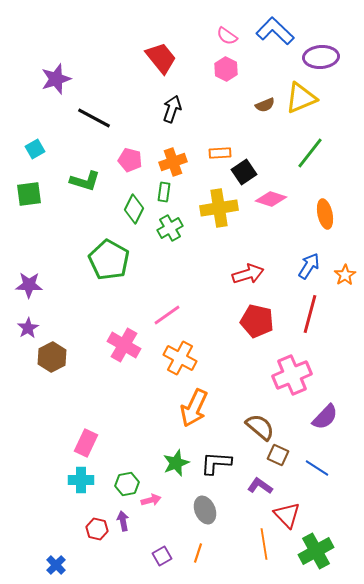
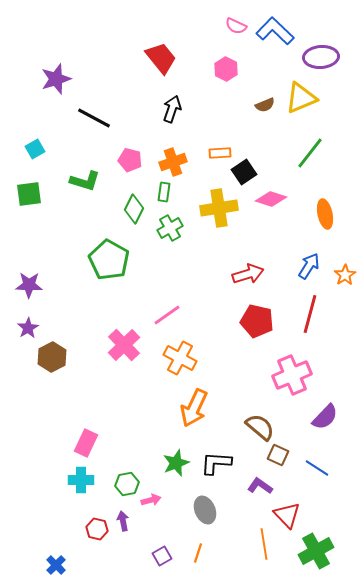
pink semicircle at (227, 36): moved 9 px right, 10 px up; rotated 10 degrees counterclockwise
pink cross at (124, 345): rotated 16 degrees clockwise
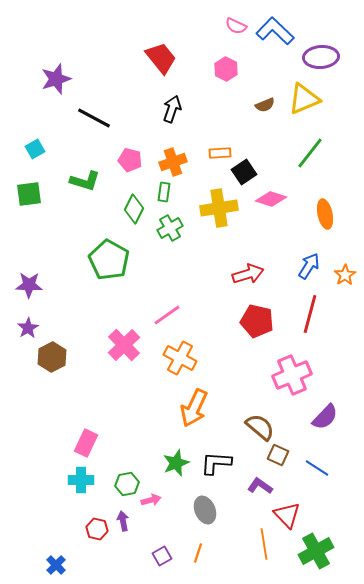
yellow triangle at (301, 98): moved 3 px right, 1 px down
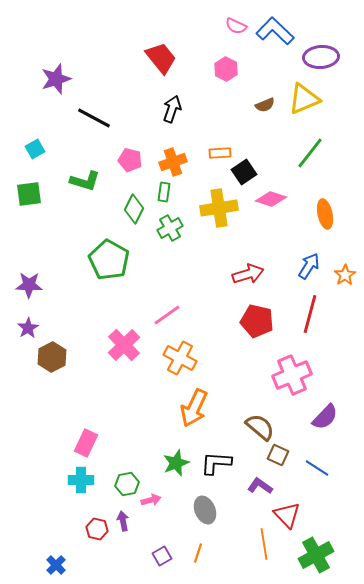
green cross at (316, 551): moved 4 px down
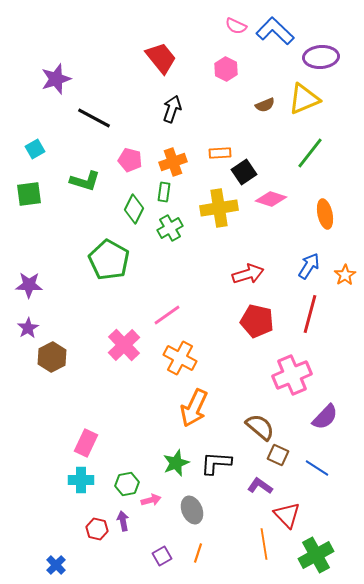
gray ellipse at (205, 510): moved 13 px left
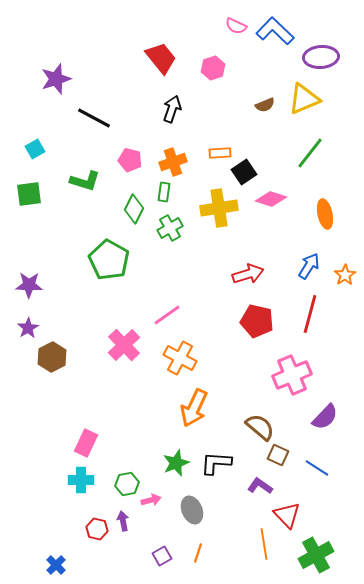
pink hexagon at (226, 69): moved 13 px left, 1 px up; rotated 15 degrees clockwise
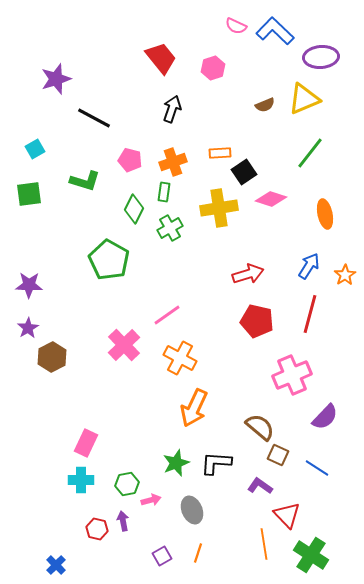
green cross at (316, 555): moved 5 px left; rotated 28 degrees counterclockwise
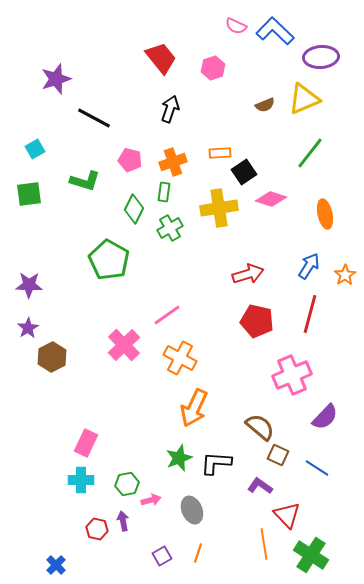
black arrow at (172, 109): moved 2 px left
green star at (176, 463): moved 3 px right, 5 px up
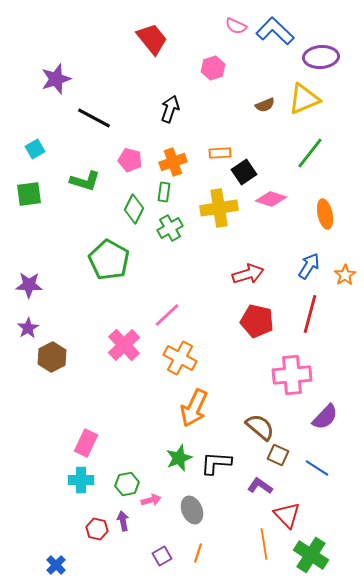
red trapezoid at (161, 58): moved 9 px left, 19 px up
pink line at (167, 315): rotated 8 degrees counterclockwise
pink cross at (292, 375): rotated 18 degrees clockwise
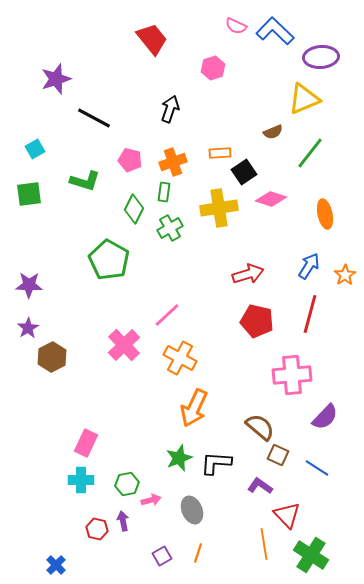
brown semicircle at (265, 105): moved 8 px right, 27 px down
